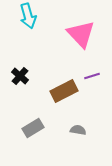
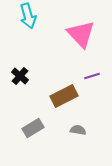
brown rectangle: moved 5 px down
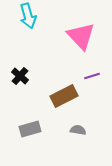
pink triangle: moved 2 px down
gray rectangle: moved 3 px left, 1 px down; rotated 15 degrees clockwise
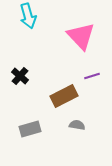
gray semicircle: moved 1 px left, 5 px up
